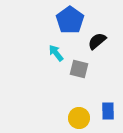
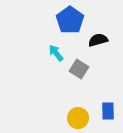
black semicircle: moved 1 px right, 1 px up; rotated 24 degrees clockwise
gray square: rotated 18 degrees clockwise
yellow circle: moved 1 px left
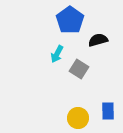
cyan arrow: moved 1 px right, 1 px down; rotated 114 degrees counterclockwise
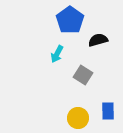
gray square: moved 4 px right, 6 px down
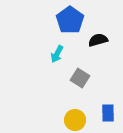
gray square: moved 3 px left, 3 px down
blue rectangle: moved 2 px down
yellow circle: moved 3 px left, 2 px down
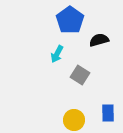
black semicircle: moved 1 px right
gray square: moved 3 px up
yellow circle: moved 1 px left
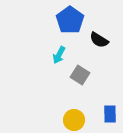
black semicircle: rotated 132 degrees counterclockwise
cyan arrow: moved 2 px right, 1 px down
blue rectangle: moved 2 px right, 1 px down
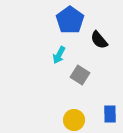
black semicircle: rotated 18 degrees clockwise
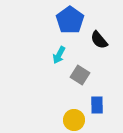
blue rectangle: moved 13 px left, 9 px up
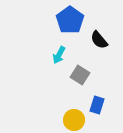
blue rectangle: rotated 18 degrees clockwise
